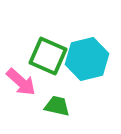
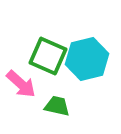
pink arrow: moved 2 px down
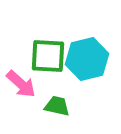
green square: rotated 21 degrees counterclockwise
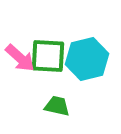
pink arrow: moved 1 px left, 26 px up
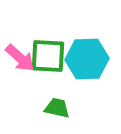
cyan hexagon: rotated 12 degrees clockwise
green trapezoid: moved 2 px down
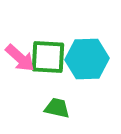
green square: moved 1 px down
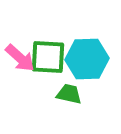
green trapezoid: moved 12 px right, 14 px up
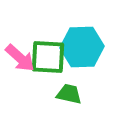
cyan hexagon: moved 5 px left, 12 px up
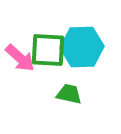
green square: moved 7 px up
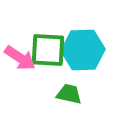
cyan hexagon: moved 1 px right, 3 px down
pink arrow: rotated 8 degrees counterclockwise
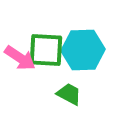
green square: moved 2 px left
green trapezoid: rotated 16 degrees clockwise
